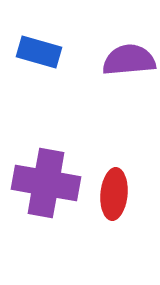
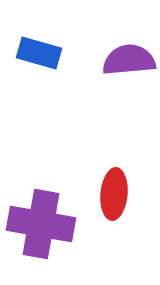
blue rectangle: moved 1 px down
purple cross: moved 5 px left, 41 px down
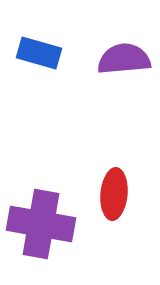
purple semicircle: moved 5 px left, 1 px up
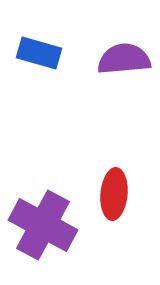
purple cross: moved 2 px right, 1 px down; rotated 18 degrees clockwise
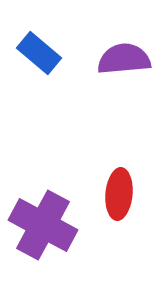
blue rectangle: rotated 24 degrees clockwise
red ellipse: moved 5 px right
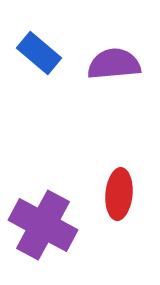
purple semicircle: moved 10 px left, 5 px down
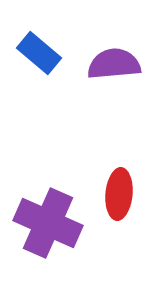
purple cross: moved 5 px right, 2 px up; rotated 4 degrees counterclockwise
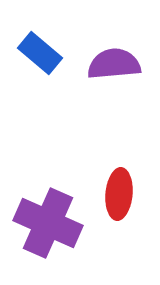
blue rectangle: moved 1 px right
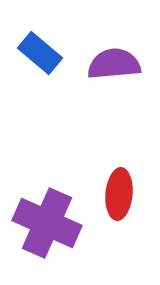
purple cross: moved 1 px left
